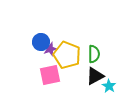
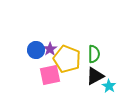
blue circle: moved 5 px left, 8 px down
purple star: rotated 16 degrees counterclockwise
yellow pentagon: moved 4 px down
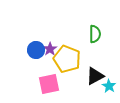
green semicircle: moved 1 px right, 20 px up
pink square: moved 1 px left, 9 px down
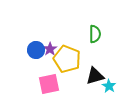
black triangle: rotated 12 degrees clockwise
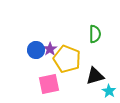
cyan star: moved 5 px down
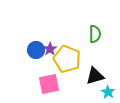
cyan star: moved 1 px left, 1 px down
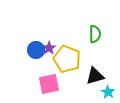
purple star: moved 1 px left, 1 px up
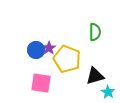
green semicircle: moved 2 px up
pink square: moved 8 px left, 1 px up; rotated 20 degrees clockwise
